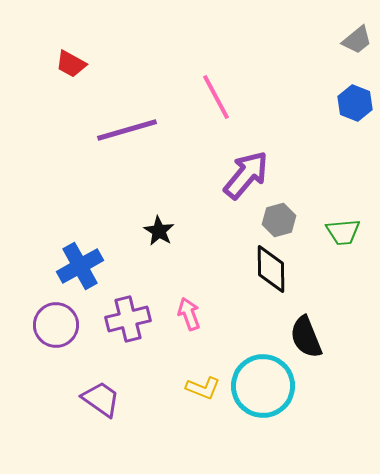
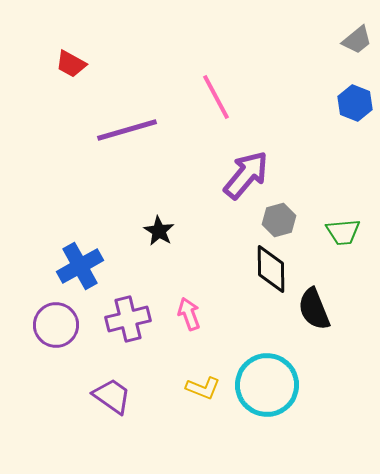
black semicircle: moved 8 px right, 28 px up
cyan circle: moved 4 px right, 1 px up
purple trapezoid: moved 11 px right, 3 px up
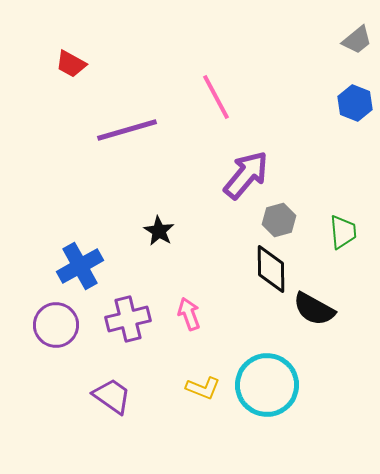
green trapezoid: rotated 90 degrees counterclockwise
black semicircle: rotated 39 degrees counterclockwise
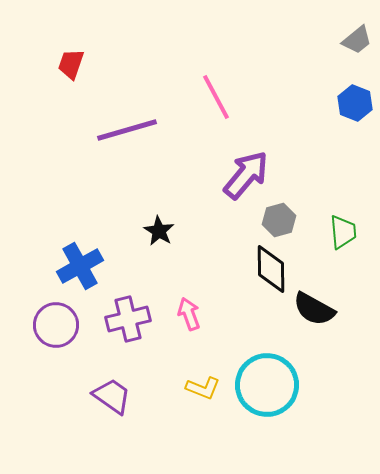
red trapezoid: rotated 80 degrees clockwise
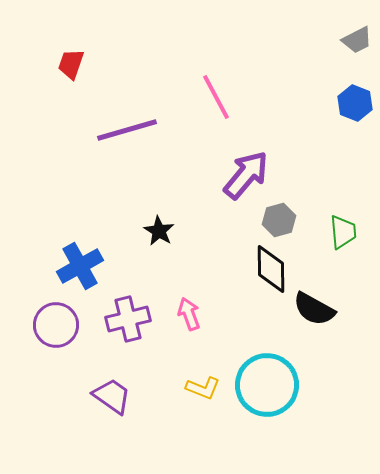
gray trapezoid: rotated 12 degrees clockwise
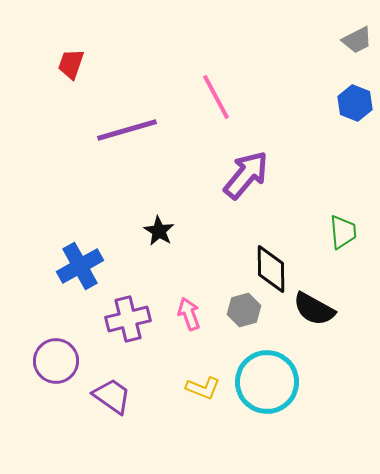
gray hexagon: moved 35 px left, 90 px down
purple circle: moved 36 px down
cyan circle: moved 3 px up
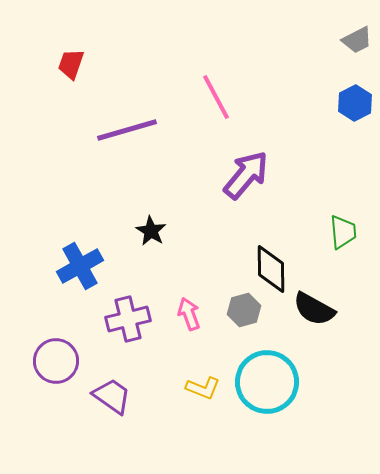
blue hexagon: rotated 12 degrees clockwise
black star: moved 8 px left
